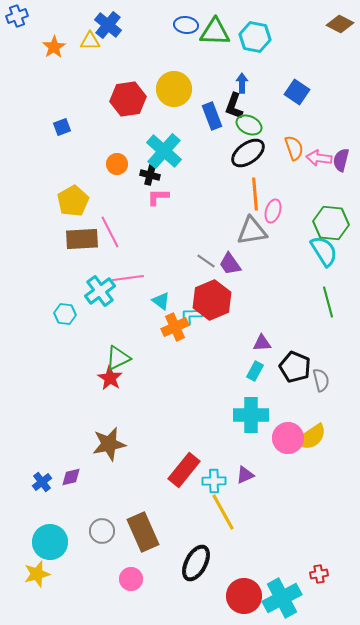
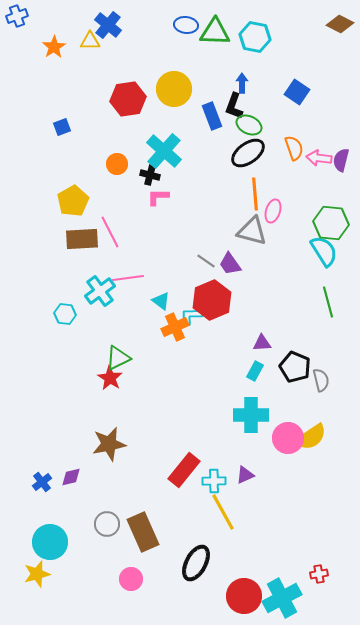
gray triangle at (252, 231): rotated 24 degrees clockwise
gray circle at (102, 531): moved 5 px right, 7 px up
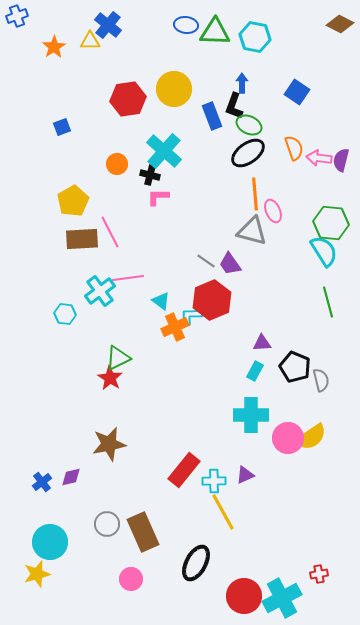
pink ellipse at (273, 211): rotated 40 degrees counterclockwise
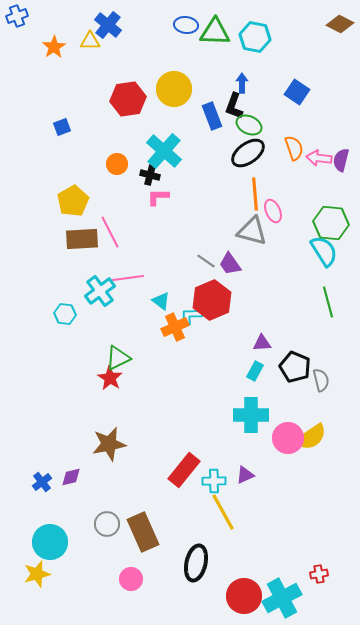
black ellipse at (196, 563): rotated 15 degrees counterclockwise
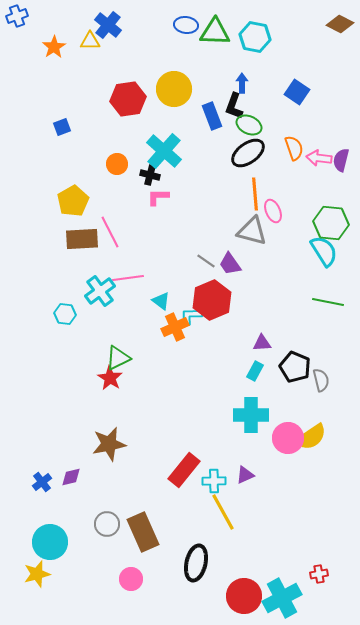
green line at (328, 302): rotated 64 degrees counterclockwise
